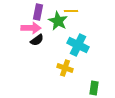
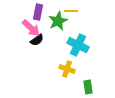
green star: rotated 18 degrees clockwise
pink arrow: rotated 42 degrees clockwise
yellow cross: moved 2 px right, 1 px down
green rectangle: moved 6 px left, 1 px up; rotated 16 degrees counterclockwise
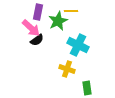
green rectangle: moved 1 px left, 1 px down
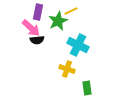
yellow line: rotated 24 degrees counterclockwise
black semicircle: rotated 32 degrees clockwise
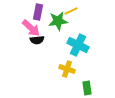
green star: rotated 18 degrees clockwise
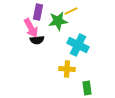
pink arrow: rotated 18 degrees clockwise
yellow cross: rotated 14 degrees counterclockwise
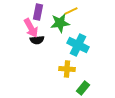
green star: moved 2 px right, 2 px down
green rectangle: moved 4 px left; rotated 48 degrees clockwise
